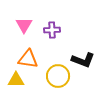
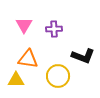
purple cross: moved 2 px right, 1 px up
black L-shape: moved 4 px up
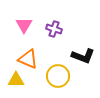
purple cross: rotated 21 degrees clockwise
orange triangle: rotated 15 degrees clockwise
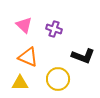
pink triangle: rotated 18 degrees counterclockwise
orange triangle: moved 2 px up
yellow circle: moved 3 px down
yellow triangle: moved 4 px right, 3 px down
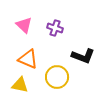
purple cross: moved 1 px right, 1 px up
orange triangle: moved 2 px down
yellow circle: moved 1 px left, 2 px up
yellow triangle: moved 2 px down; rotated 12 degrees clockwise
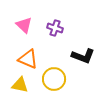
yellow circle: moved 3 px left, 2 px down
